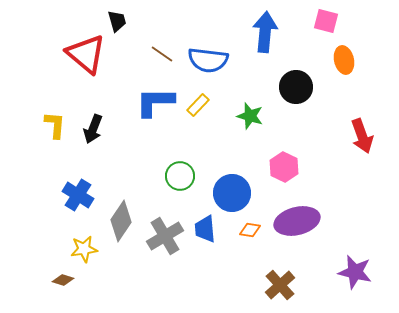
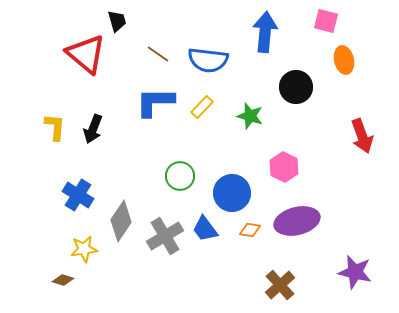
brown line: moved 4 px left
yellow rectangle: moved 4 px right, 2 px down
yellow L-shape: moved 2 px down
blue trapezoid: rotated 32 degrees counterclockwise
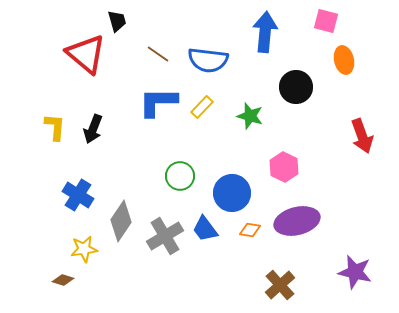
blue L-shape: moved 3 px right
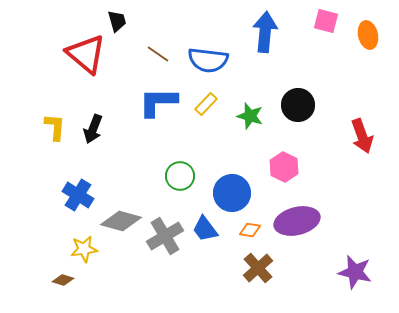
orange ellipse: moved 24 px right, 25 px up
black circle: moved 2 px right, 18 px down
yellow rectangle: moved 4 px right, 3 px up
gray diamond: rotated 72 degrees clockwise
brown cross: moved 22 px left, 17 px up
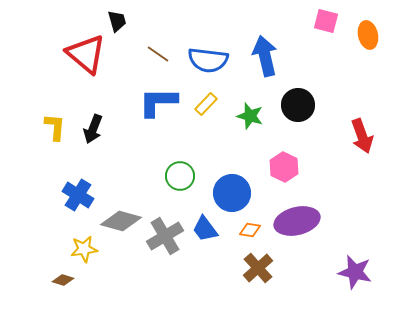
blue arrow: moved 24 px down; rotated 18 degrees counterclockwise
